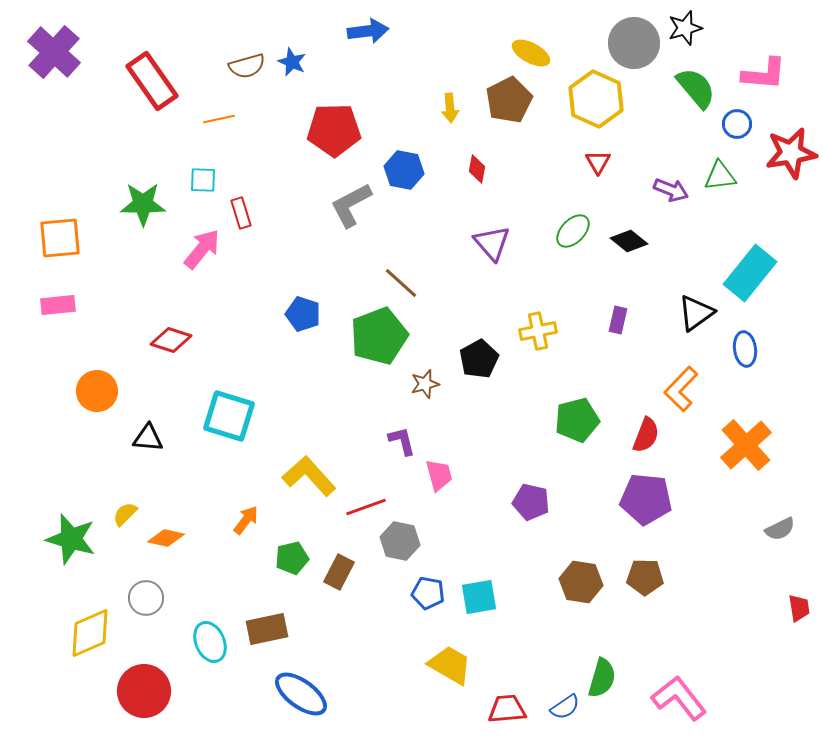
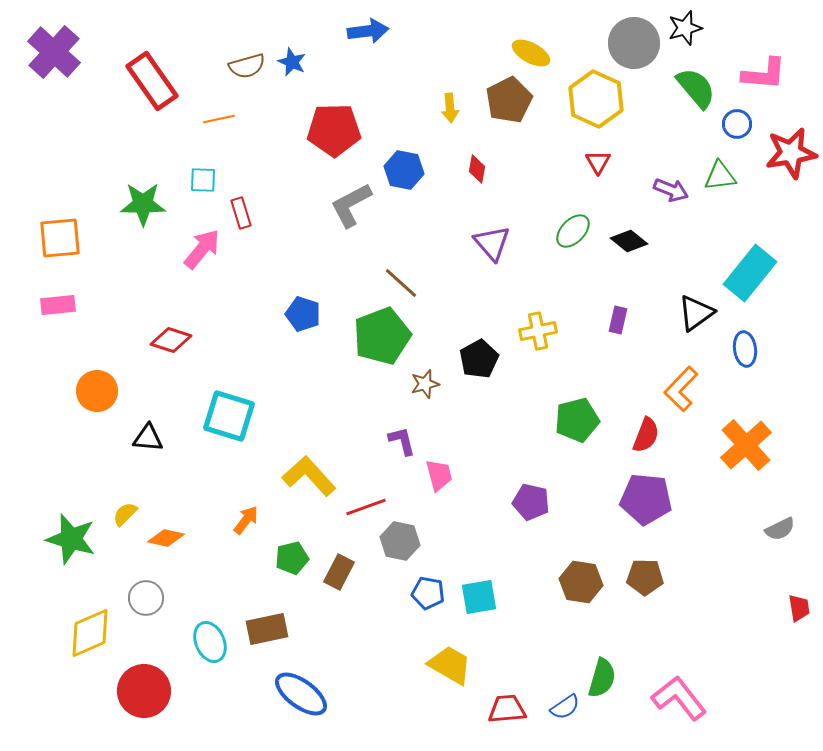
green pentagon at (379, 336): moved 3 px right
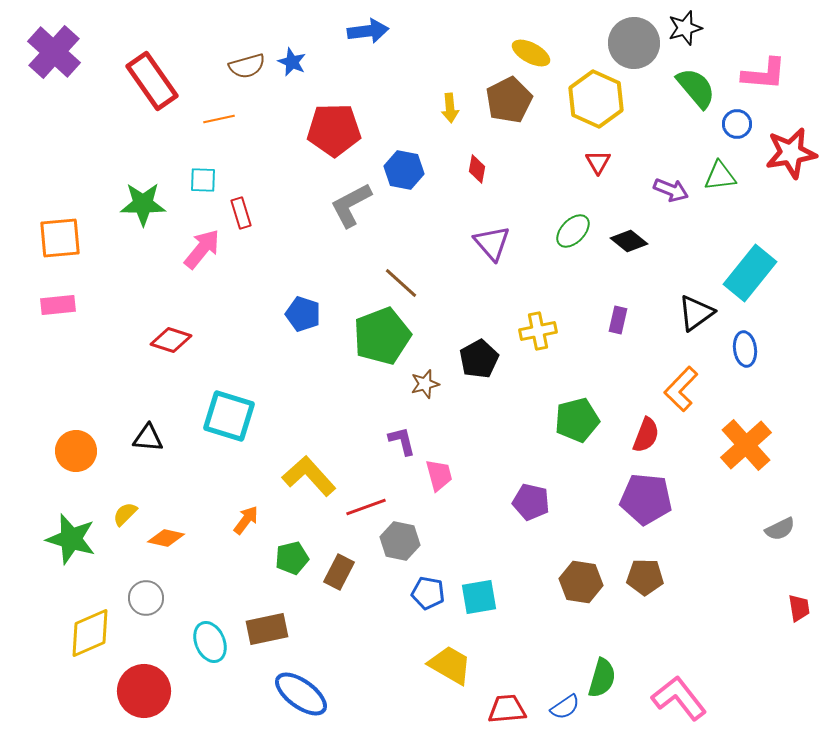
orange circle at (97, 391): moved 21 px left, 60 px down
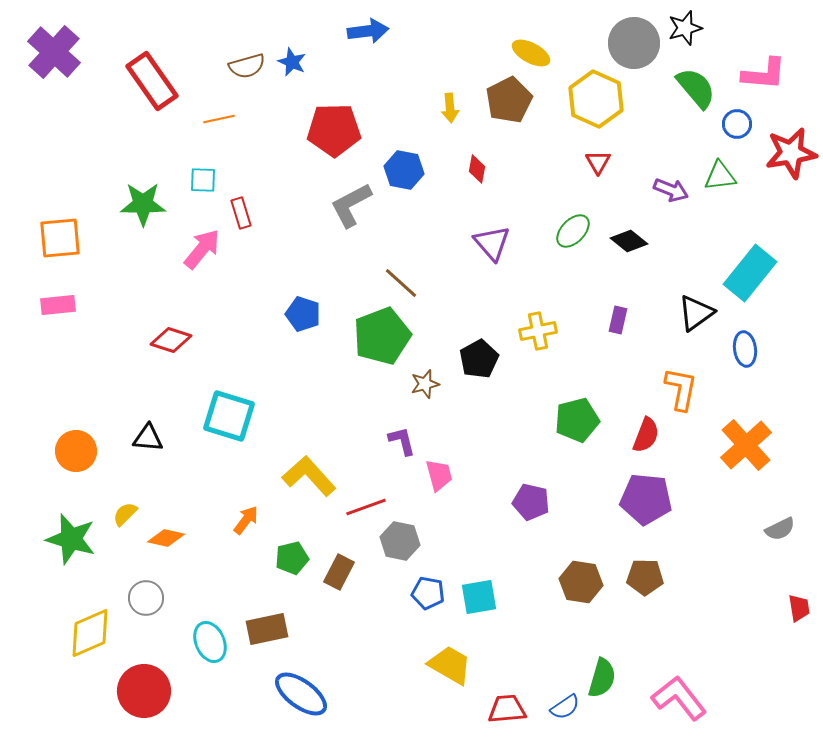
orange L-shape at (681, 389): rotated 147 degrees clockwise
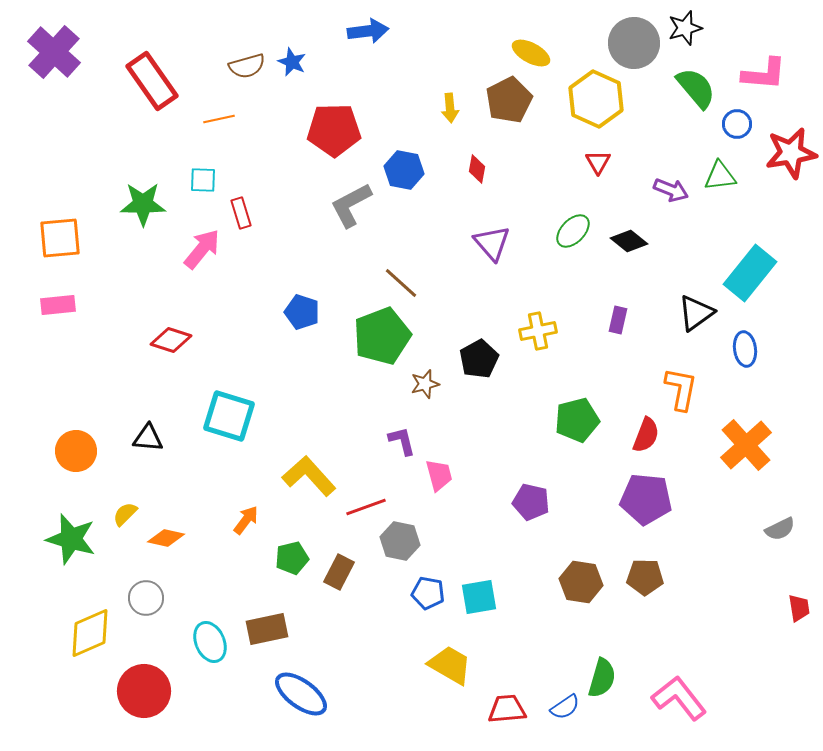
blue pentagon at (303, 314): moved 1 px left, 2 px up
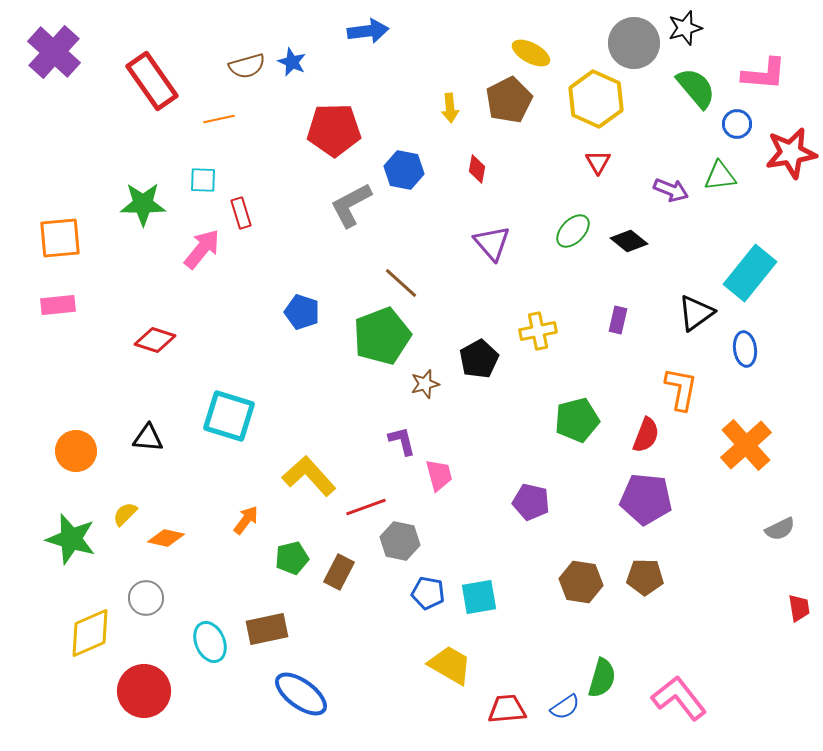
red diamond at (171, 340): moved 16 px left
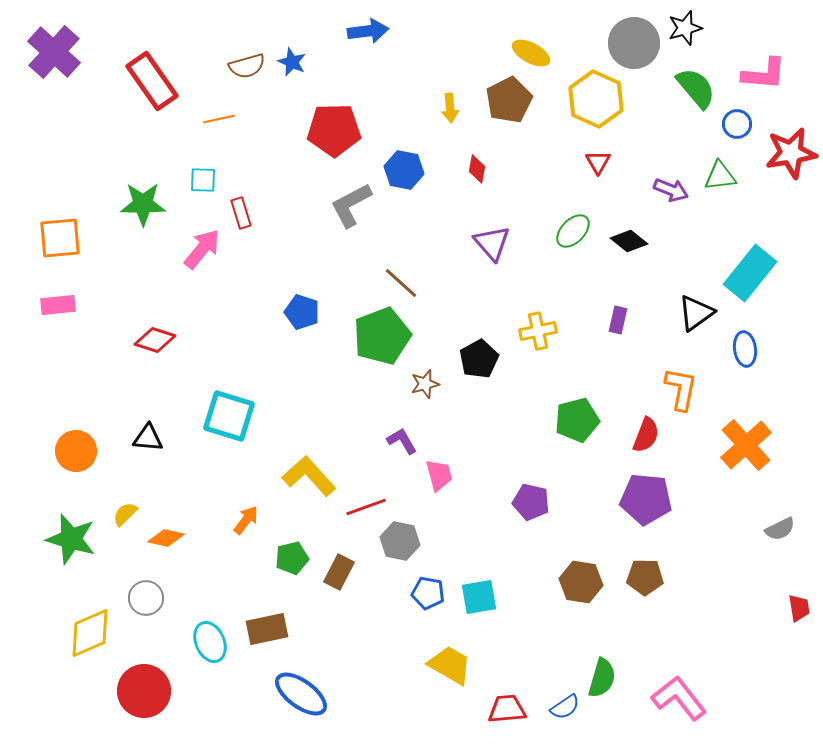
purple L-shape at (402, 441): rotated 16 degrees counterclockwise
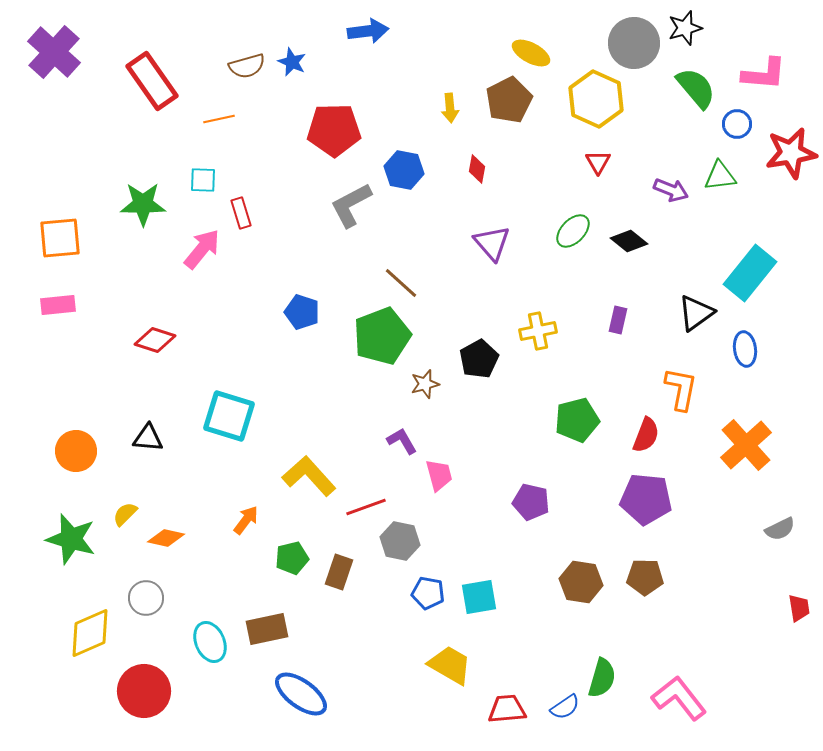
brown rectangle at (339, 572): rotated 8 degrees counterclockwise
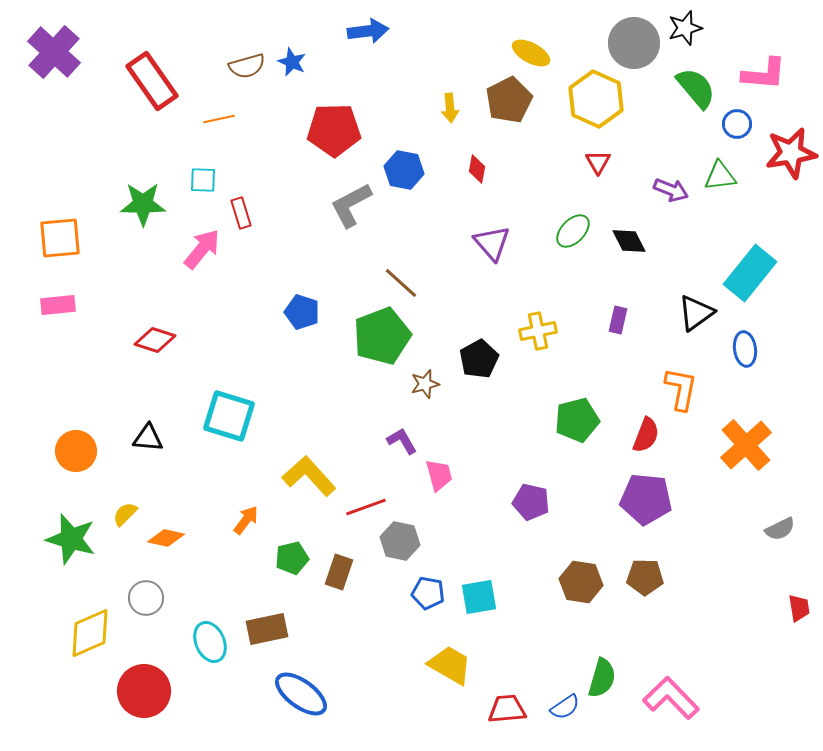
black diamond at (629, 241): rotated 24 degrees clockwise
pink L-shape at (679, 698): moved 8 px left; rotated 6 degrees counterclockwise
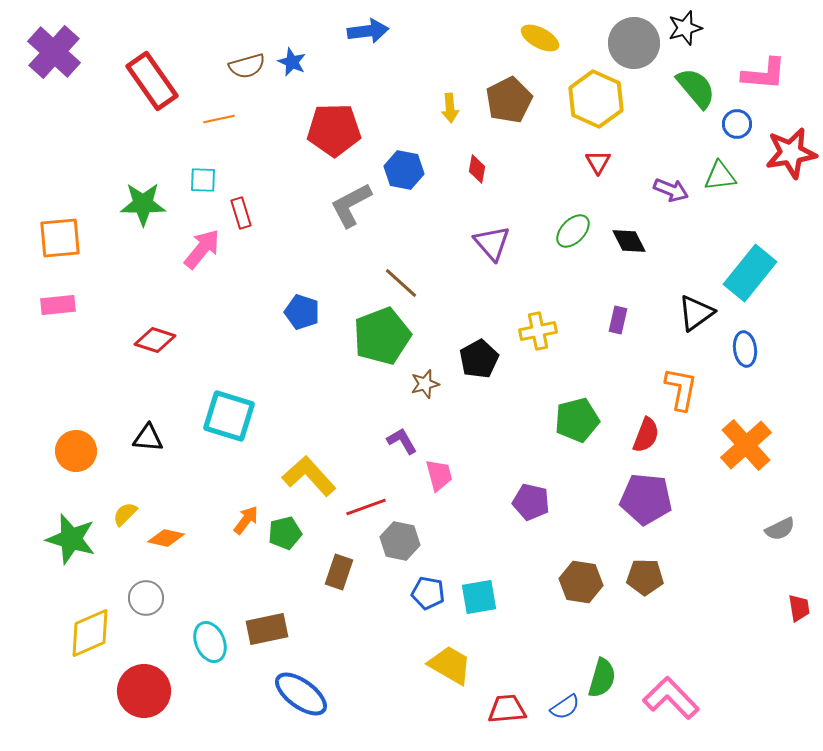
yellow ellipse at (531, 53): moved 9 px right, 15 px up
green pentagon at (292, 558): moved 7 px left, 25 px up
